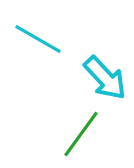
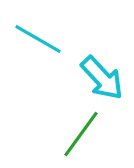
cyan arrow: moved 3 px left
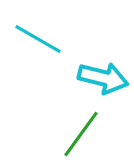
cyan arrow: moved 1 px right; rotated 33 degrees counterclockwise
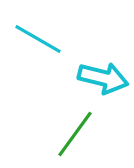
green line: moved 6 px left
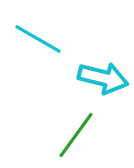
green line: moved 1 px right, 1 px down
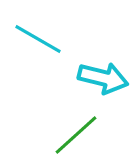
green line: rotated 12 degrees clockwise
